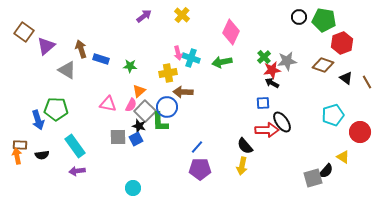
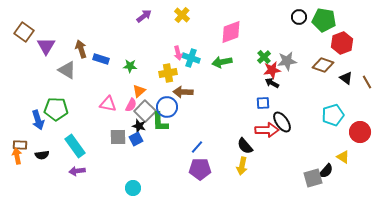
pink diamond at (231, 32): rotated 45 degrees clockwise
purple triangle at (46, 46): rotated 18 degrees counterclockwise
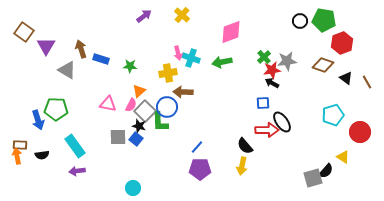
black circle at (299, 17): moved 1 px right, 4 px down
blue square at (136, 139): rotated 24 degrees counterclockwise
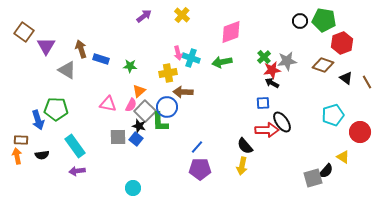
brown rectangle at (20, 145): moved 1 px right, 5 px up
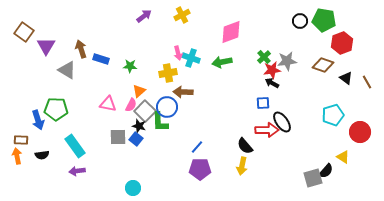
yellow cross at (182, 15): rotated 21 degrees clockwise
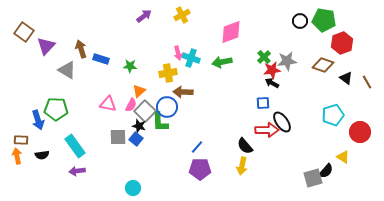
purple triangle at (46, 46): rotated 12 degrees clockwise
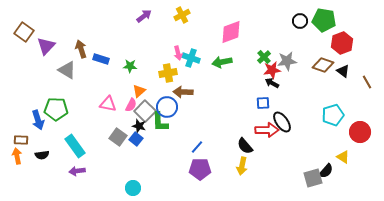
black triangle at (346, 78): moved 3 px left, 7 px up
gray square at (118, 137): rotated 36 degrees clockwise
